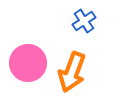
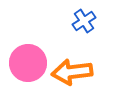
orange arrow: rotated 63 degrees clockwise
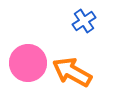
orange arrow: rotated 36 degrees clockwise
